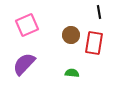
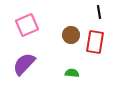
red rectangle: moved 1 px right, 1 px up
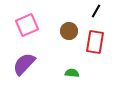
black line: moved 3 px left, 1 px up; rotated 40 degrees clockwise
brown circle: moved 2 px left, 4 px up
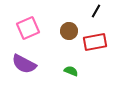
pink square: moved 1 px right, 3 px down
red rectangle: rotated 70 degrees clockwise
purple semicircle: rotated 105 degrees counterclockwise
green semicircle: moved 1 px left, 2 px up; rotated 16 degrees clockwise
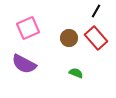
brown circle: moved 7 px down
red rectangle: moved 1 px right, 4 px up; rotated 60 degrees clockwise
green semicircle: moved 5 px right, 2 px down
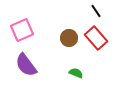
black line: rotated 64 degrees counterclockwise
pink square: moved 6 px left, 2 px down
purple semicircle: moved 2 px right, 1 px down; rotated 25 degrees clockwise
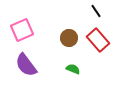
red rectangle: moved 2 px right, 2 px down
green semicircle: moved 3 px left, 4 px up
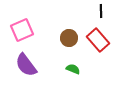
black line: moved 5 px right; rotated 32 degrees clockwise
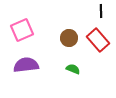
purple semicircle: rotated 120 degrees clockwise
